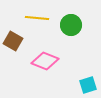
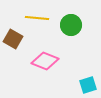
brown square: moved 2 px up
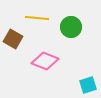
green circle: moved 2 px down
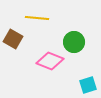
green circle: moved 3 px right, 15 px down
pink diamond: moved 5 px right
